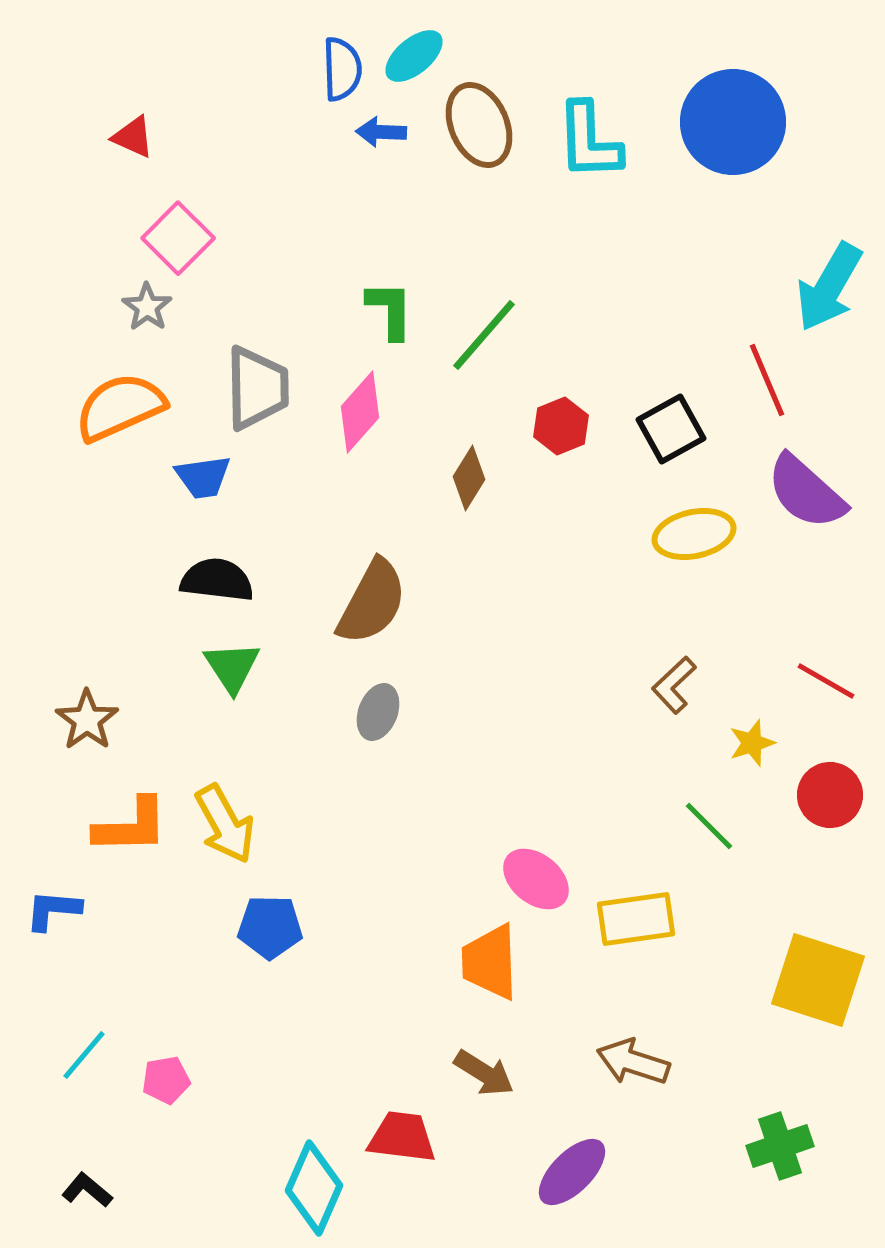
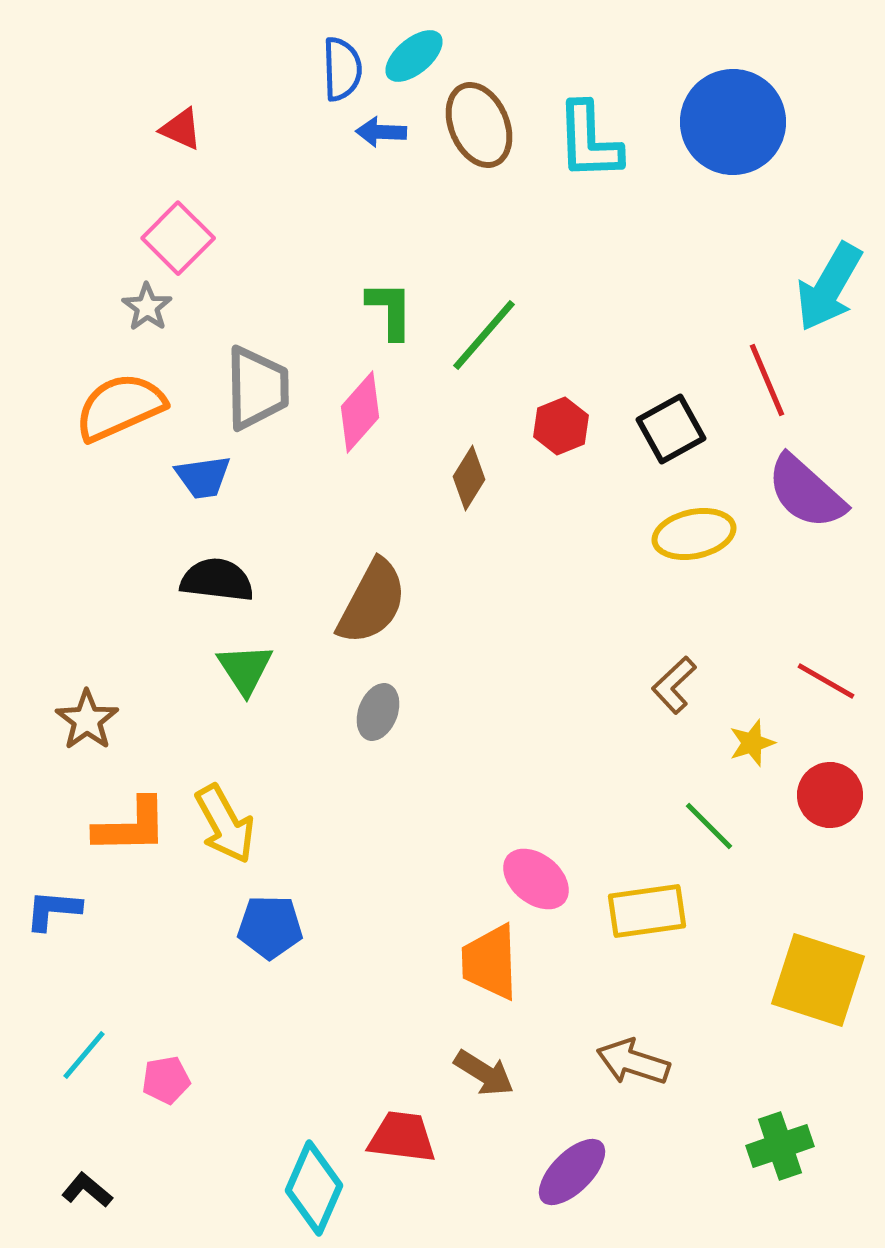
red triangle at (133, 137): moved 48 px right, 8 px up
green triangle at (232, 667): moved 13 px right, 2 px down
yellow rectangle at (636, 919): moved 11 px right, 8 px up
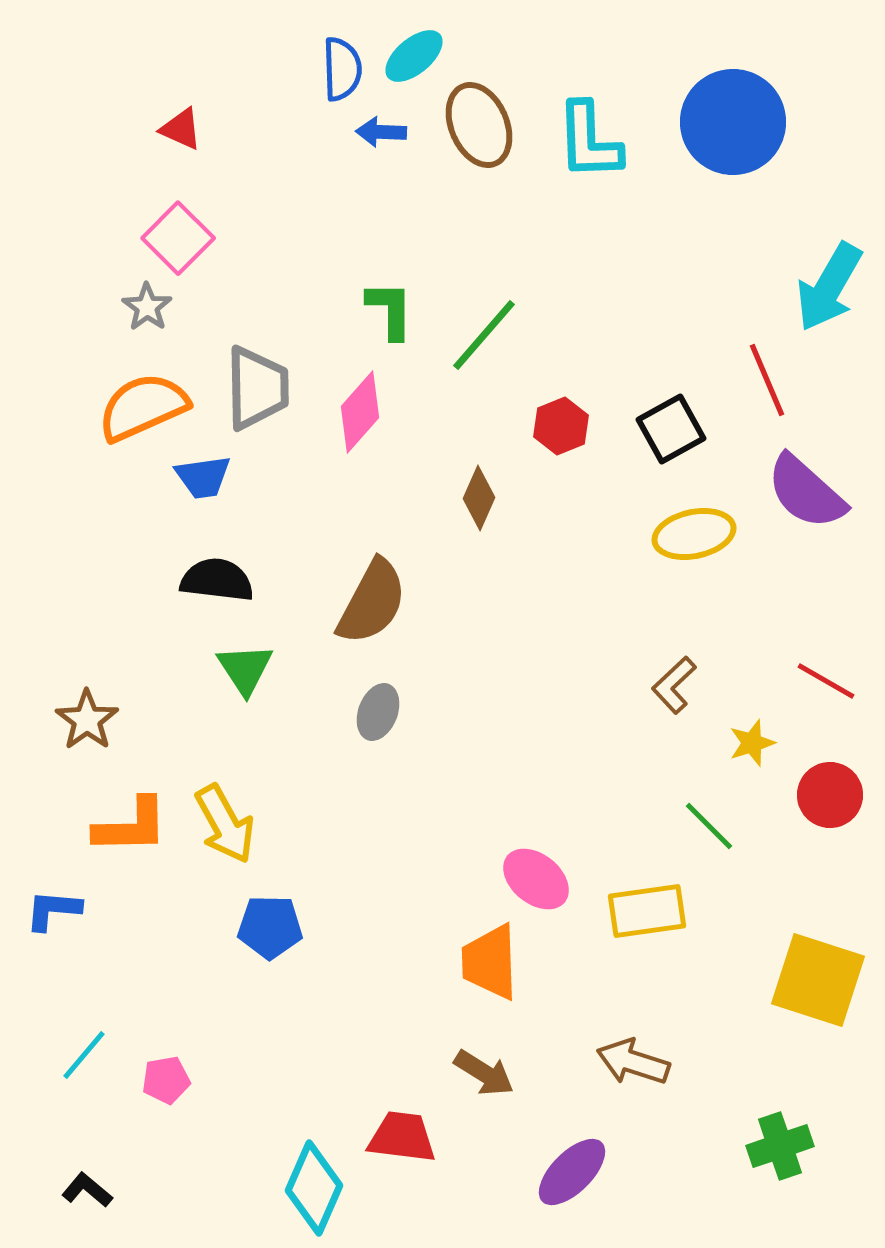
orange semicircle at (120, 407): moved 23 px right
brown diamond at (469, 478): moved 10 px right, 20 px down; rotated 8 degrees counterclockwise
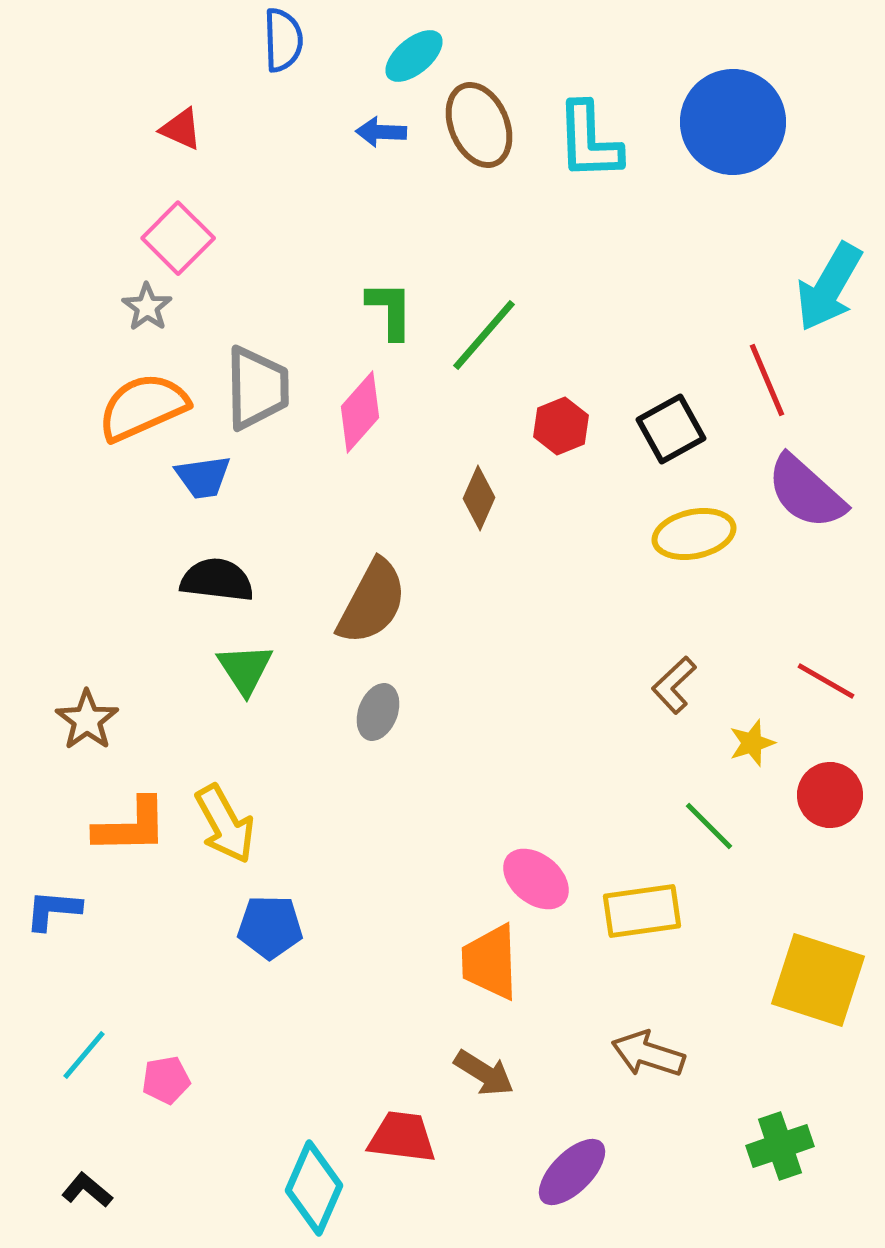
blue semicircle at (342, 69): moved 59 px left, 29 px up
yellow rectangle at (647, 911): moved 5 px left
brown arrow at (633, 1062): moved 15 px right, 8 px up
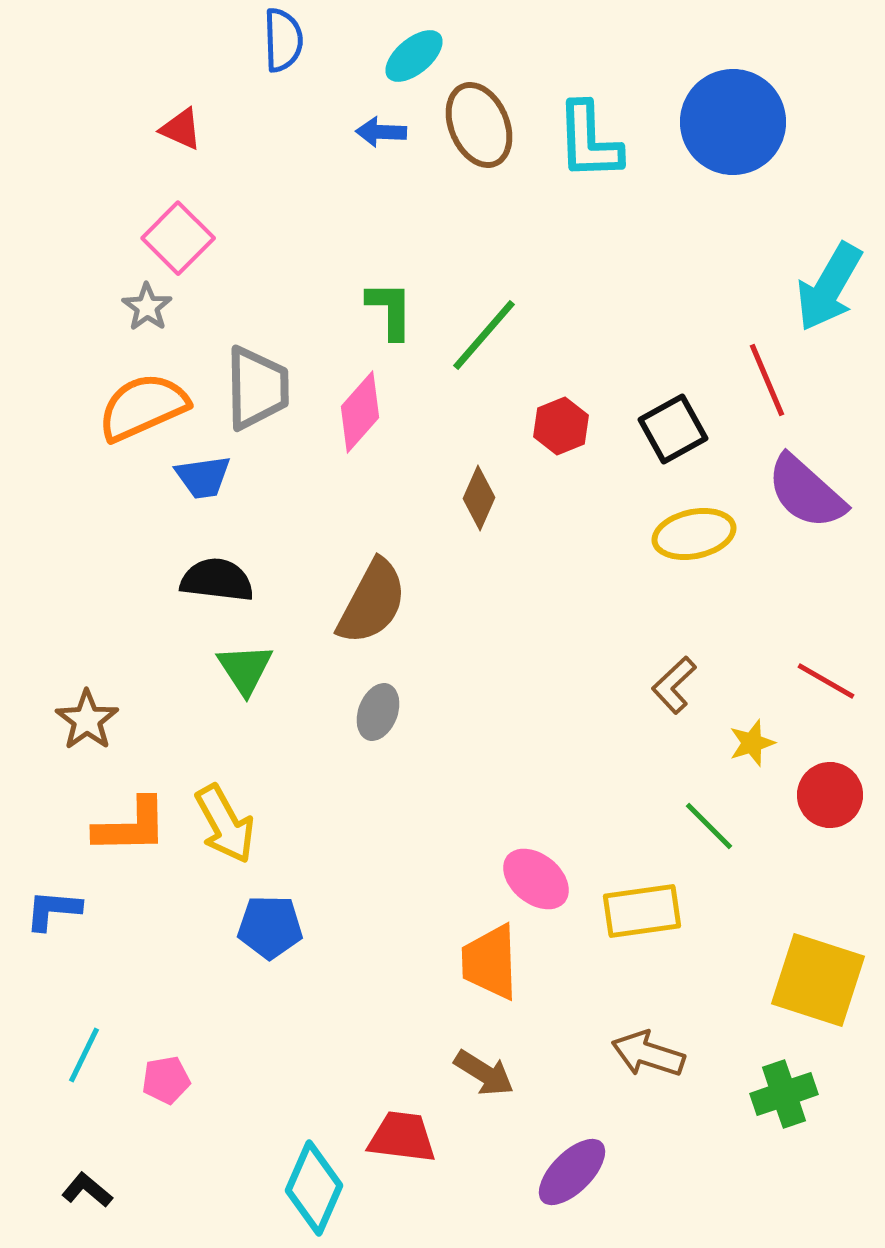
black square at (671, 429): moved 2 px right
cyan line at (84, 1055): rotated 14 degrees counterclockwise
green cross at (780, 1146): moved 4 px right, 52 px up
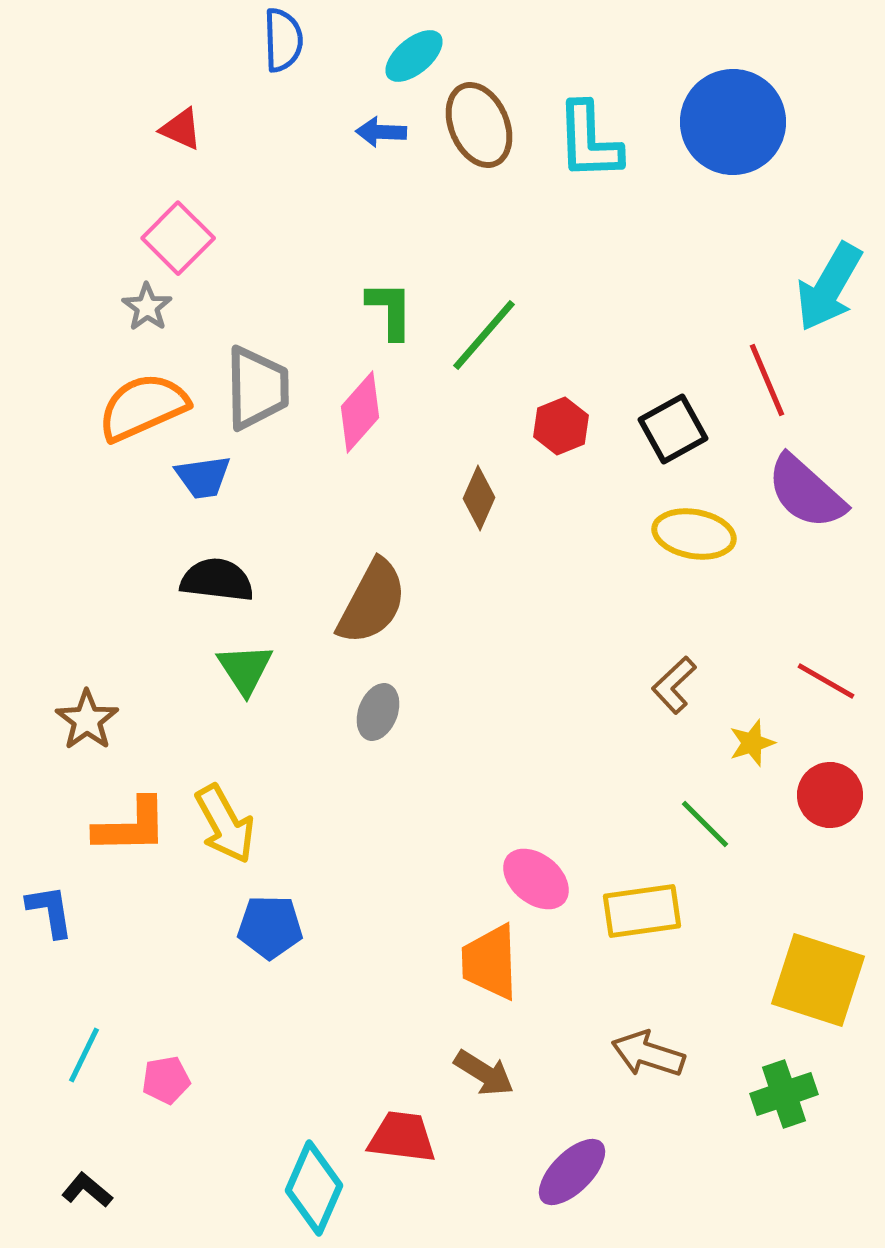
yellow ellipse at (694, 534): rotated 22 degrees clockwise
green line at (709, 826): moved 4 px left, 2 px up
blue L-shape at (53, 910): moved 3 px left, 1 px down; rotated 76 degrees clockwise
